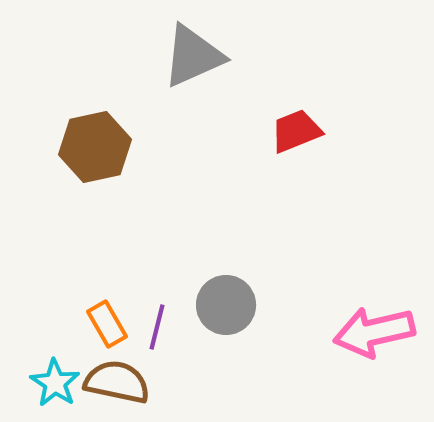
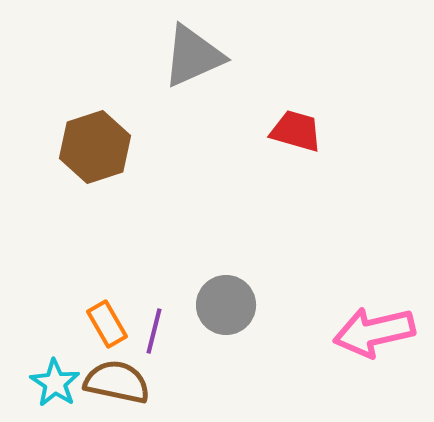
red trapezoid: rotated 38 degrees clockwise
brown hexagon: rotated 6 degrees counterclockwise
purple line: moved 3 px left, 4 px down
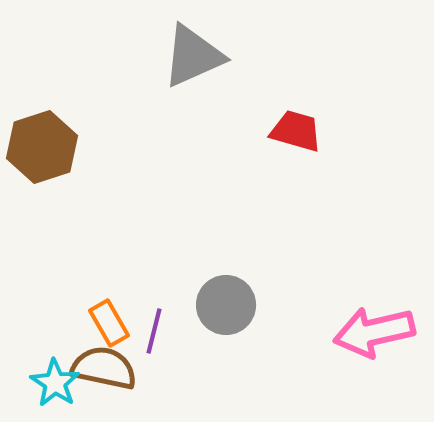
brown hexagon: moved 53 px left
orange rectangle: moved 2 px right, 1 px up
brown semicircle: moved 13 px left, 14 px up
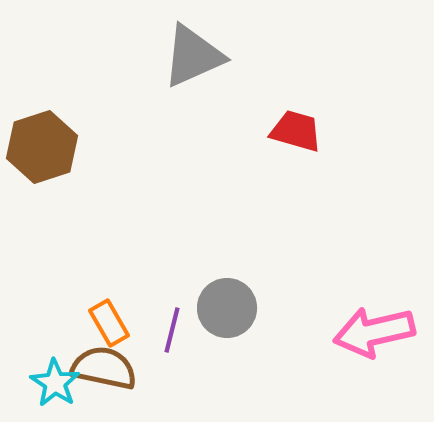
gray circle: moved 1 px right, 3 px down
purple line: moved 18 px right, 1 px up
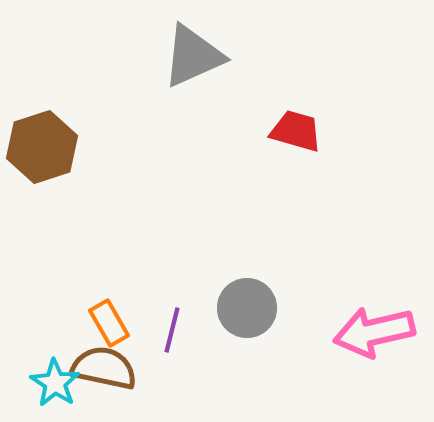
gray circle: moved 20 px right
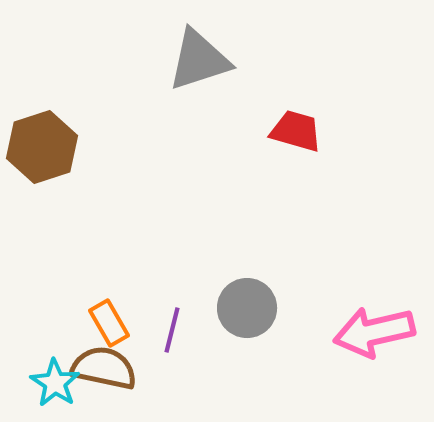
gray triangle: moved 6 px right, 4 px down; rotated 6 degrees clockwise
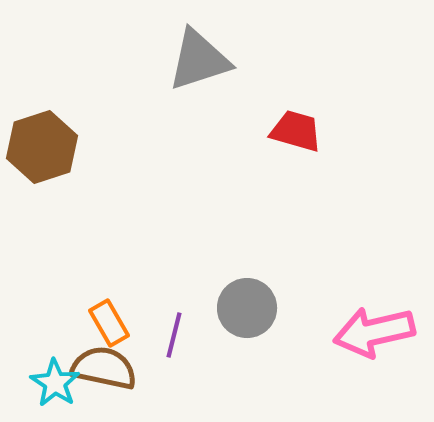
purple line: moved 2 px right, 5 px down
